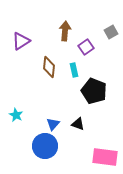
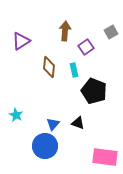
black triangle: moved 1 px up
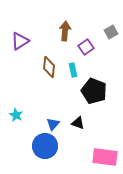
purple triangle: moved 1 px left
cyan rectangle: moved 1 px left
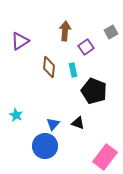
pink rectangle: rotated 60 degrees counterclockwise
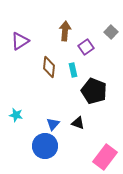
gray square: rotated 16 degrees counterclockwise
cyan star: rotated 16 degrees counterclockwise
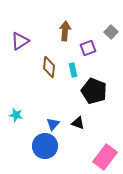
purple square: moved 2 px right, 1 px down; rotated 14 degrees clockwise
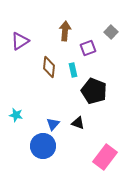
blue circle: moved 2 px left
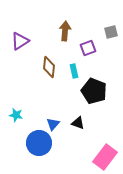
gray square: rotated 32 degrees clockwise
cyan rectangle: moved 1 px right, 1 px down
blue circle: moved 4 px left, 3 px up
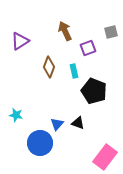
brown arrow: rotated 30 degrees counterclockwise
brown diamond: rotated 15 degrees clockwise
blue triangle: moved 4 px right
blue circle: moved 1 px right
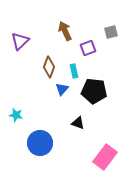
purple triangle: rotated 12 degrees counterclockwise
black pentagon: rotated 15 degrees counterclockwise
blue triangle: moved 5 px right, 35 px up
